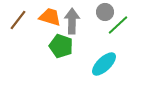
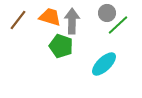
gray circle: moved 2 px right, 1 px down
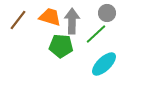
green line: moved 22 px left, 9 px down
green pentagon: rotated 15 degrees counterclockwise
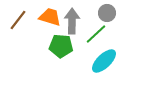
cyan ellipse: moved 3 px up
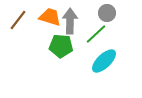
gray arrow: moved 2 px left
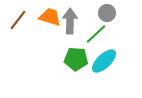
green pentagon: moved 15 px right, 13 px down
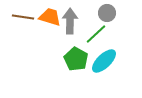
brown line: moved 5 px right, 3 px up; rotated 60 degrees clockwise
green pentagon: rotated 25 degrees clockwise
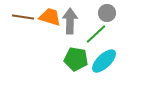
green pentagon: rotated 20 degrees counterclockwise
